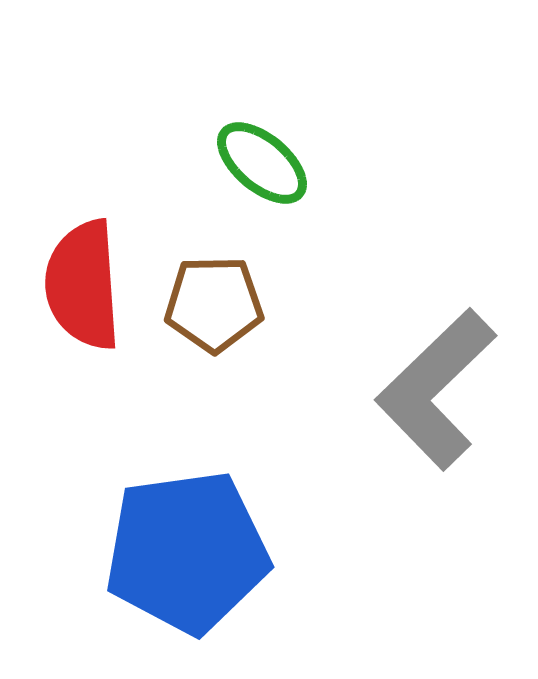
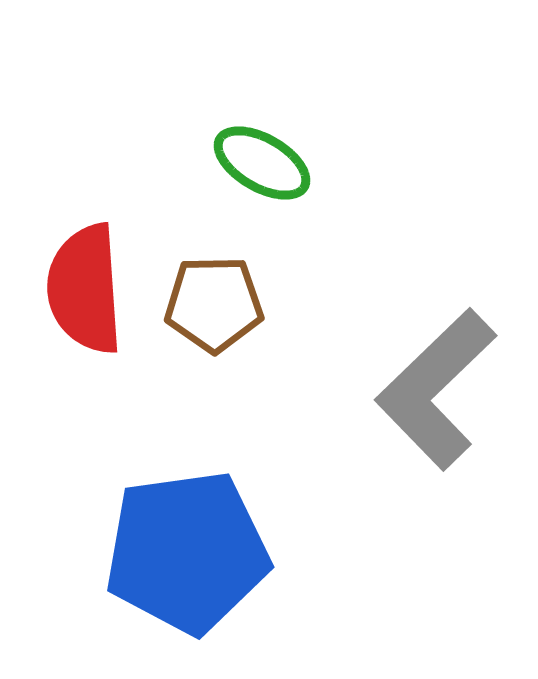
green ellipse: rotated 10 degrees counterclockwise
red semicircle: moved 2 px right, 4 px down
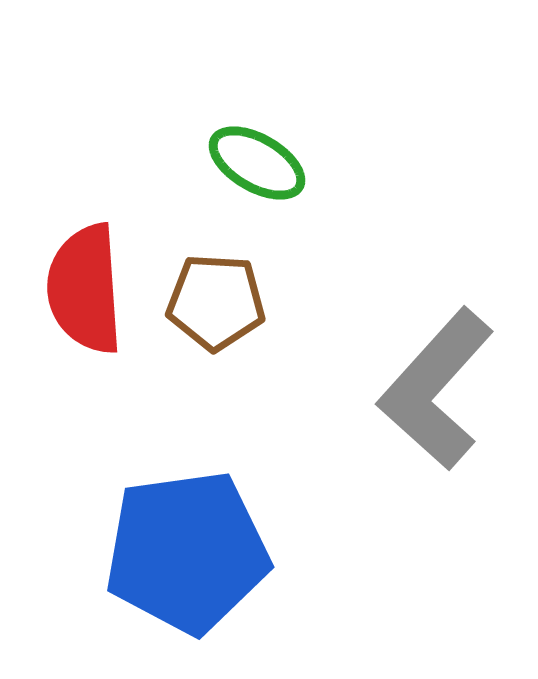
green ellipse: moved 5 px left
brown pentagon: moved 2 px right, 2 px up; rotated 4 degrees clockwise
gray L-shape: rotated 4 degrees counterclockwise
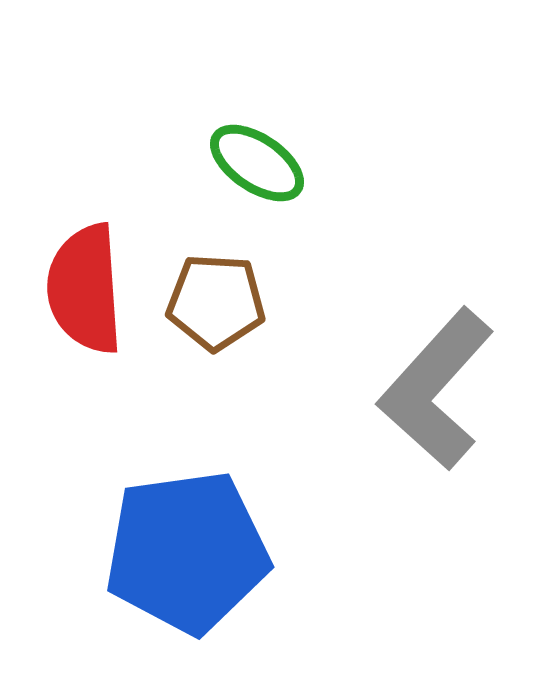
green ellipse: rotated 4 degrees clockwise
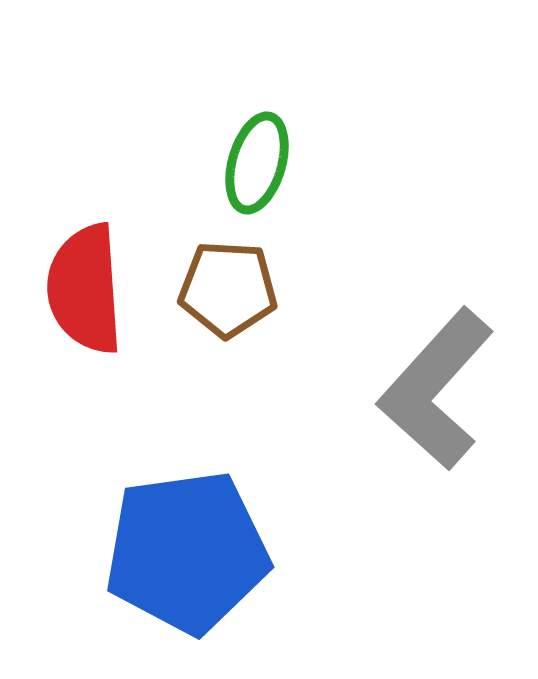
green ellipse: rotated 72 degrees clockwise
brown pentagon: moved 12 px right, 13 px up
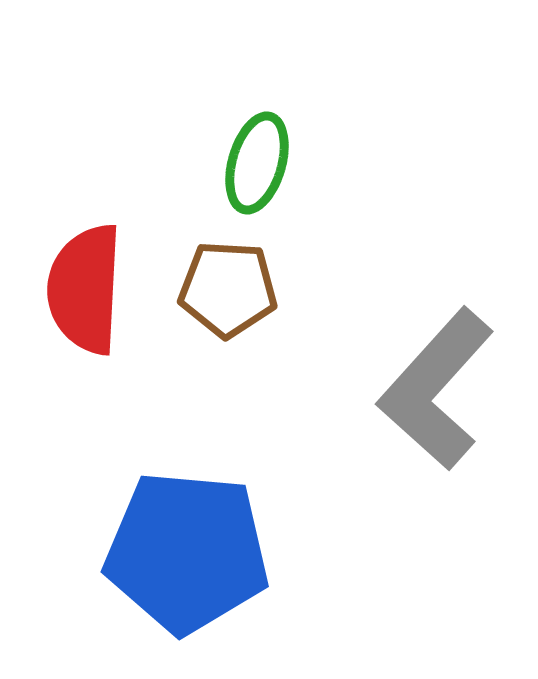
red semicircle: rotated 7 degrees clockwise
blue pentagon: rotated 13 degrees clockwise
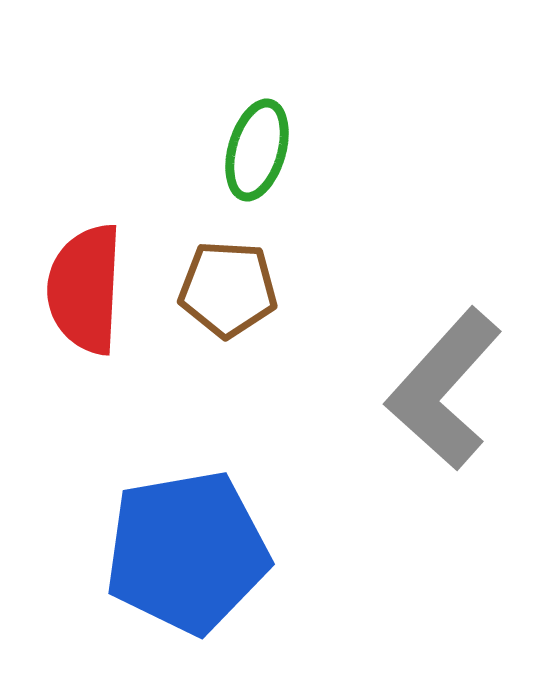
green ellipse: moved 13 px up
gray L-shape: moved 8 px right
blue pentagon: rotated 15 degrees counterclockwise
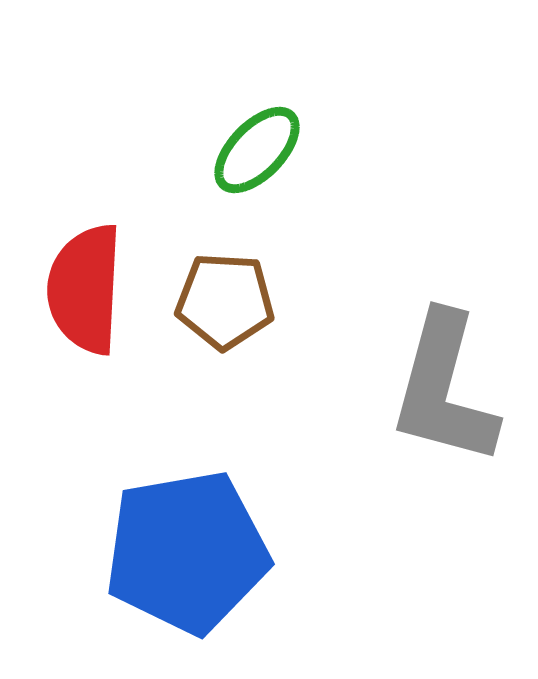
green ellipse: rotated 28 degrees clockwise
brown pentagon: moved 3 px left, 12 px down
gray L-shape: rotated 27 degrees counterclockwise
